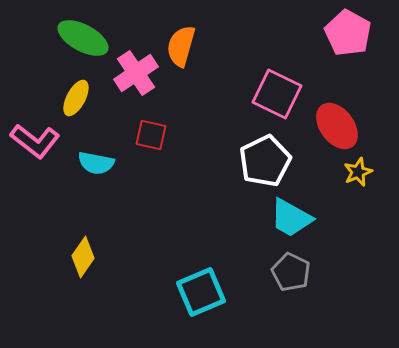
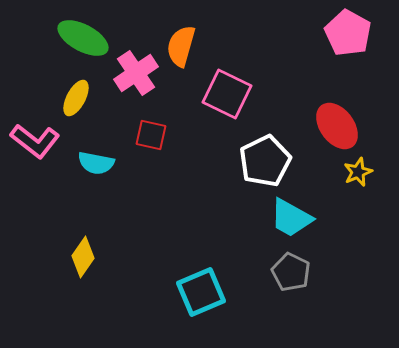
pink square: moved 50 px left
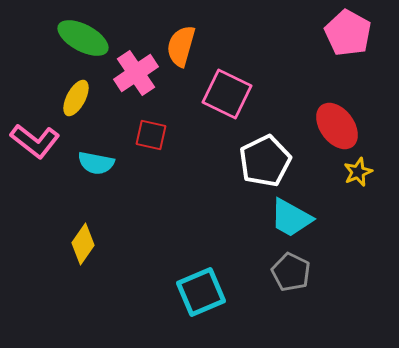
yellow diamond: moved 13 px up
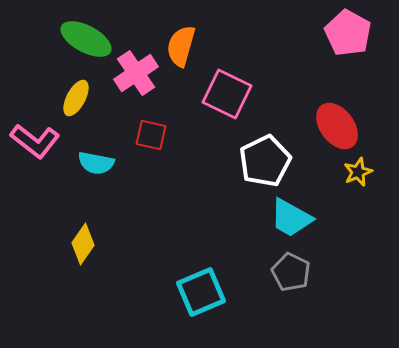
green ellipse: moved 3 px right, 1 px down
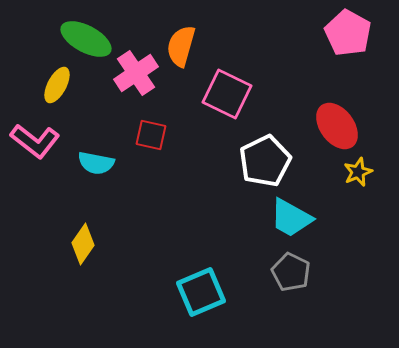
yellow ellipse: moved 19 px left, 13 px up
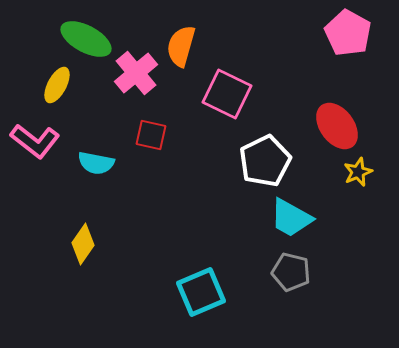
pink cross: rotated 6 degrees counterclockwise
gray pentagon: rotated 12 degrees counterclockwise
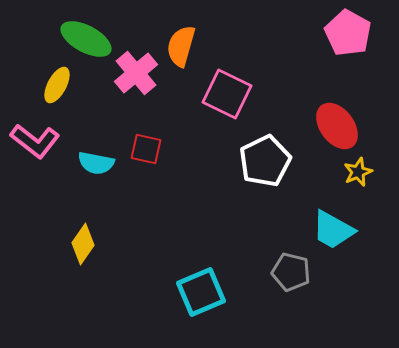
red square: moved 5 px left, 14 px down
cyan trapezoid: moved 42 px right, 12 px down
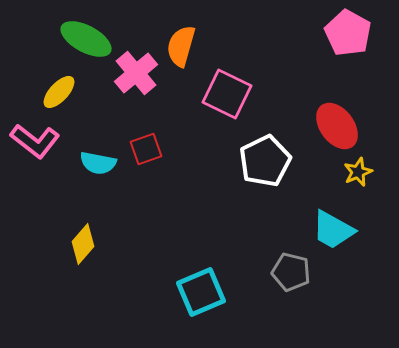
yellow ellipse: moved 2 px right, 7 px down; rotated 15 degrees clockwise
red square: rotated 32 degrees counterclockwise
cyan semicircle: moved 2 px right
yellow diamond: rotated 6 degrees clockwise
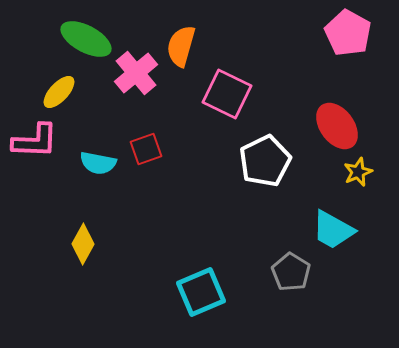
pink L-shape: rotated 36 degrees counterclockwise
yellow diamond: rotated 12 degrees counterclockwise
gray pentagon: rotated 18 degrees clockwise
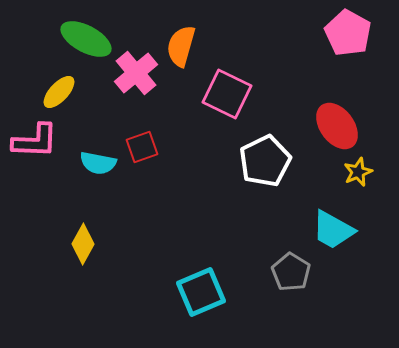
red square: moved 4 px left, 2 px up
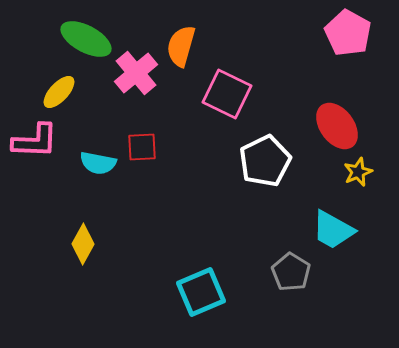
red square: rotated 16 degrees clockwise
